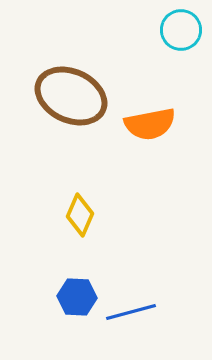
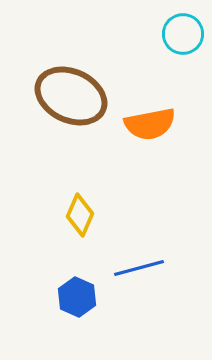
cyan circle: moved 2 px right, 4 px down
blue hexagon: rotated 21 degrees clockwise
blue line: moved 8 px right, 44 px up
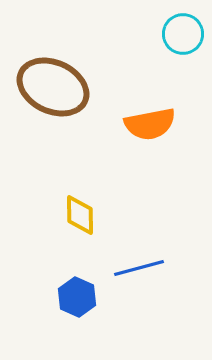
brown ellipse: moved 18 px left, 9 px up
yellow diamond: rotated 24 degrees counterclockwise
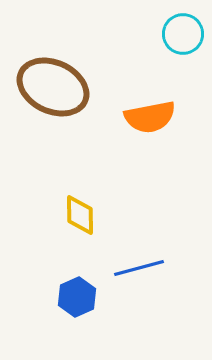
orange semicircle: moved 7 px up
blue hexagon: rotated 12 degrees clockwise
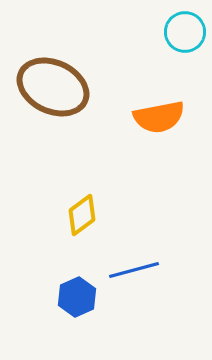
cyan circle: moved 2 px right, 2 px up
orange semicircle: moved 9 px right
yellow diamond: moved 2 px right; rotated 54 degrees clockwise
blue line: moved 5 px left, 2 px down
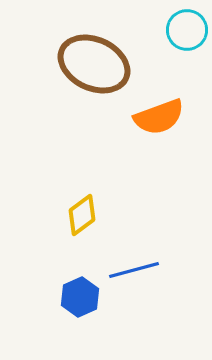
cyan circle: moved 2 px right, 2 px up
brown ellipse: moved 41 px right, 23 px up
orange semicircle: rotated 9 degrees counterclockwise
blue hexagon: moved 3 px right
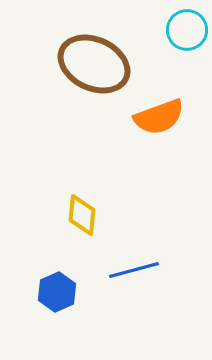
yellow diamond: rotated 48 degrees counterclockwise
blue hexagon: moved 23 px left, 5 px up
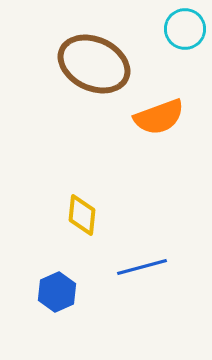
cyan circle: moved 2 px left, 1 px up
blue line: moved 8 px right, 3 px up
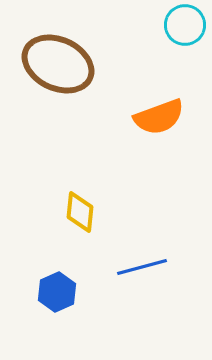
cyan circle: moved 4 px up
brown ellipse: moved 36 px left
yellow diamond: moved 2 px left, 3 px up
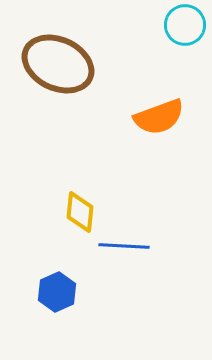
blue line: moved 18 px left, 21 px up; rotated 18 degrees clockwise
